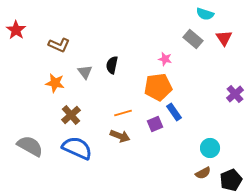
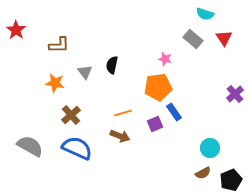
brown L-shape: rotated 25 degrees counterclockwise
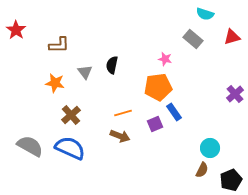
red triangle: moved 8 px right, 1 px up; rotated 48 degrees clockwise
blue semicircle: moved 7 px left
brown semicircle: moved 1 px left, 3 px up; rotated 35 degrees counterclockwise
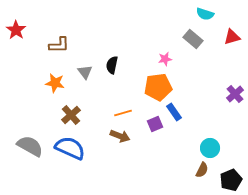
pink star: rotated 24 degrees counterclockwise
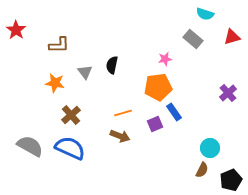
purple cross: moved 7 px left, 1 px up
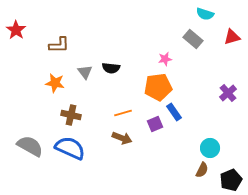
black semicircle: moved 1 px left, 3 px down; rotated 96 degrees counterclockwise
brown cross: rotated 36 degrees counterclockwise
brown arrow: moved 2 px right, 2 px down
